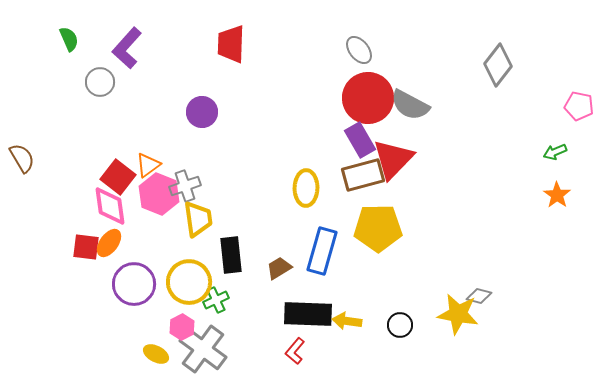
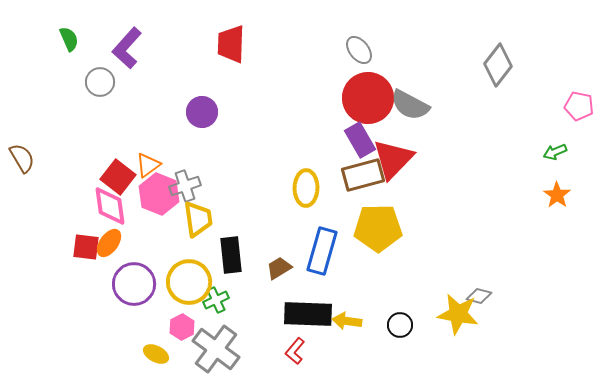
gray cross at (203, 349): moved 13 px right
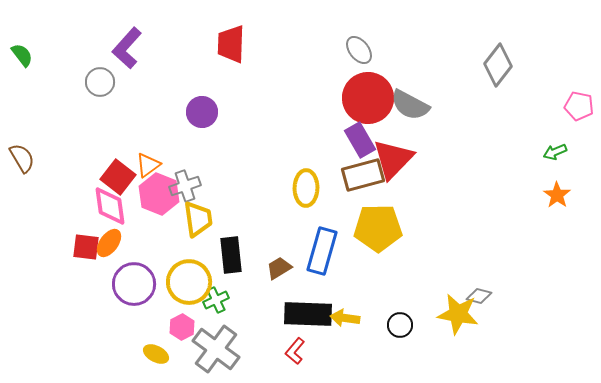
green semicircle at (69, 39): moved 47 px left, 16 px down; rotated 15 degrees counterclockwise
yellow arrow at (347, 321): moved 2 px left, 3 px up
